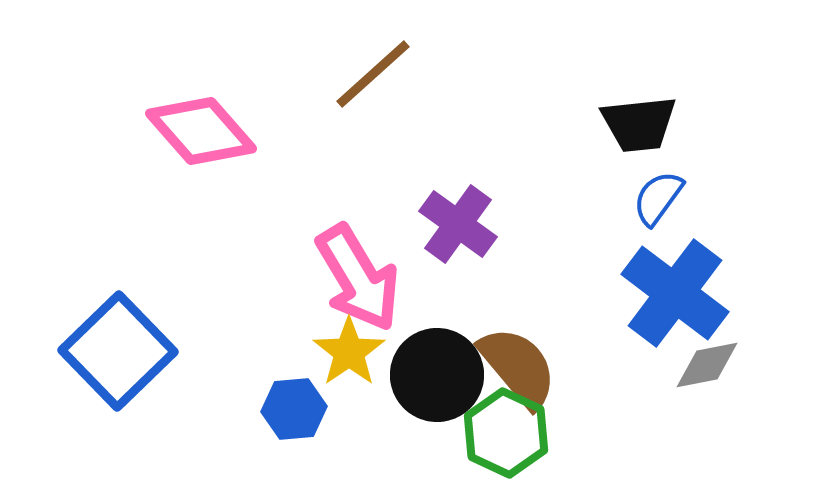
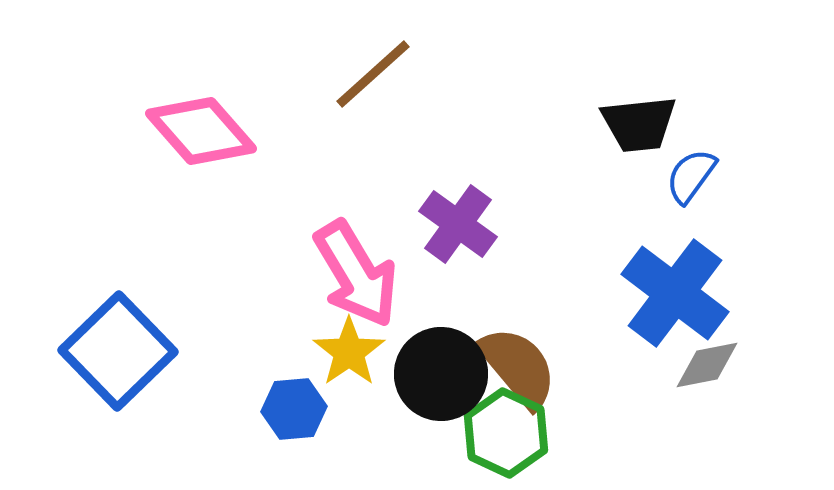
blue semicircle: moved 33 px right, 22 px up
pink arrow: moved 2 px left, 4 px up
black circle: moved 4 px right, 1 px up
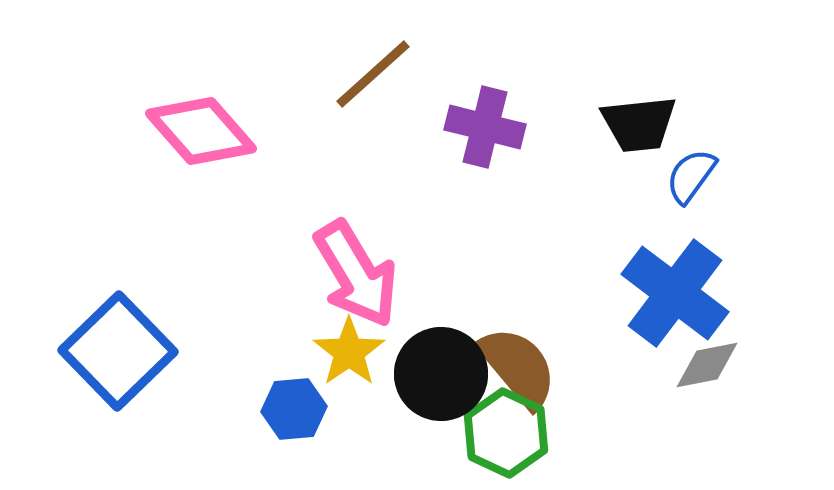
purple cross: moved 27 px right, 97 px up; rotated 22 degrees counterclockwise
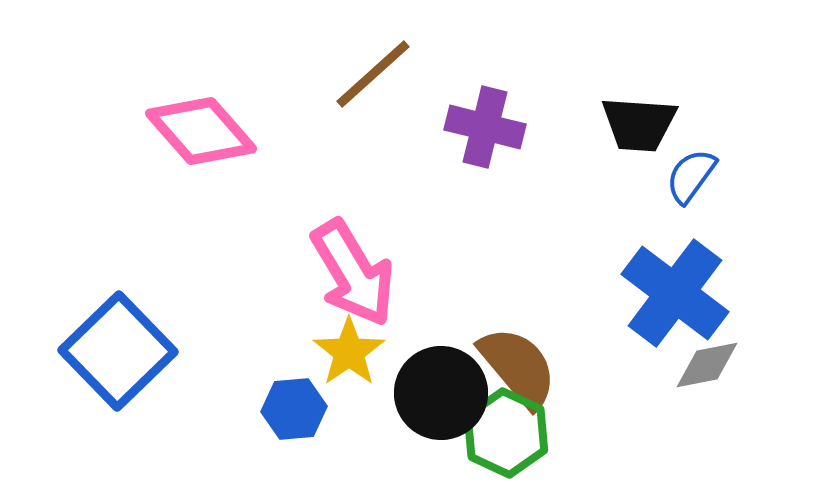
black trapezoid: rotated 10 degrees clockwise
pink arrow: moved 3 px left, 1 px up
black circle: moved 19 px down
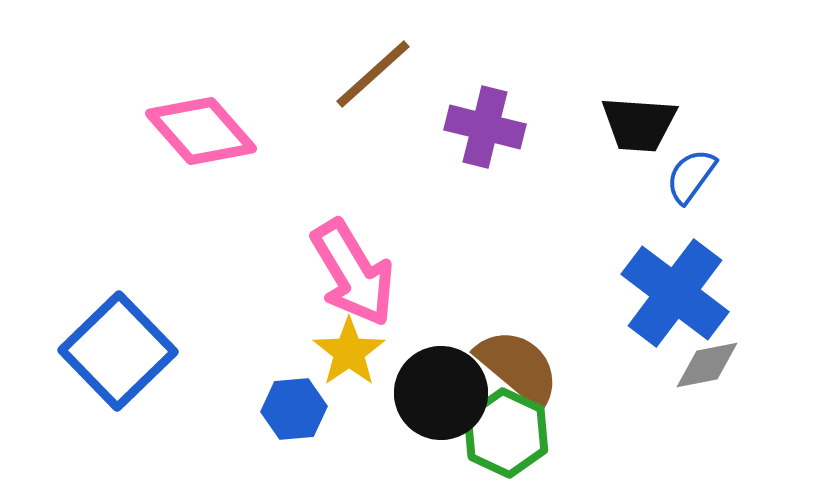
brown semicircle: rotated 10 degrees counterclockwise
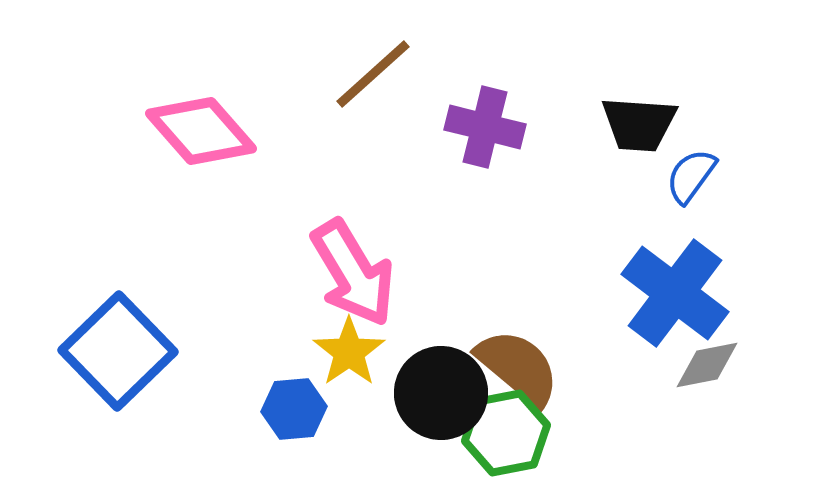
green hexagon: rotated 24 degrees clockwise
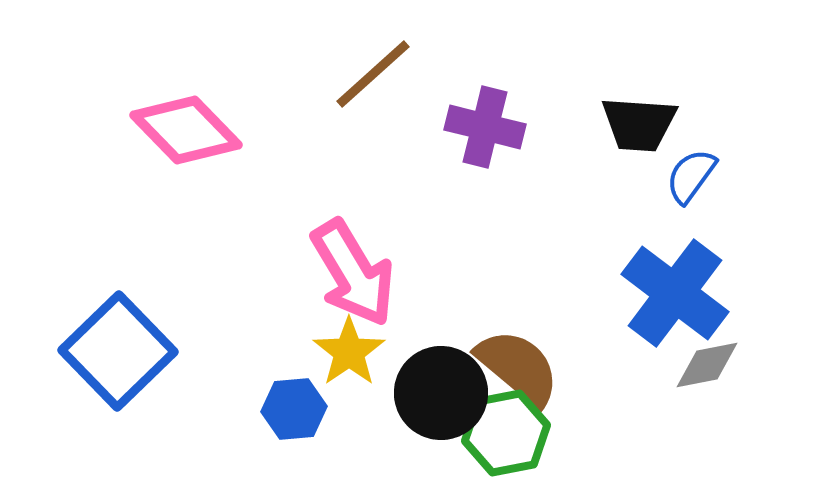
pink diamond: moved 15 px left, 1 px up; rotated 3 degrees counterclockwise
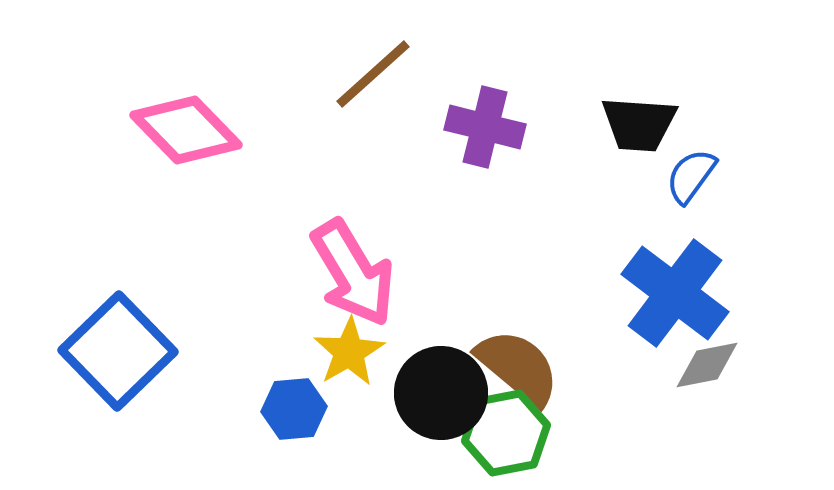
yellow star: rotated 4 degrees clockwise
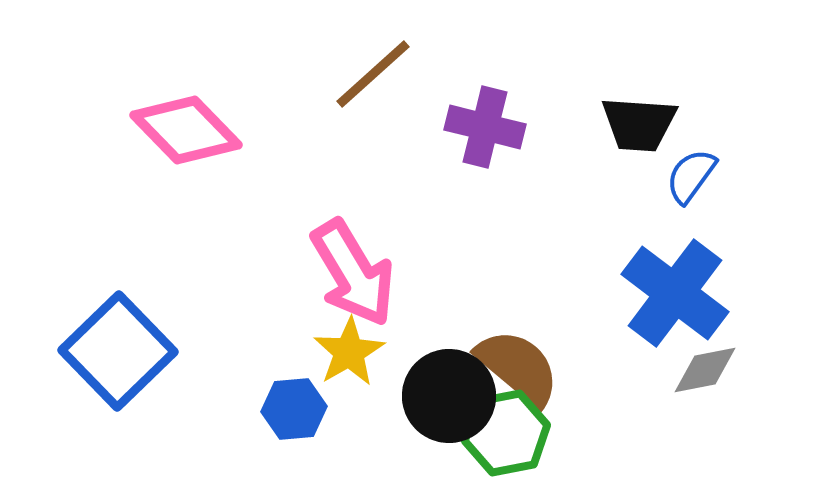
gray diamond: moved 2 px left, 5 px down
black circle: moved 8 px right, 3 px down
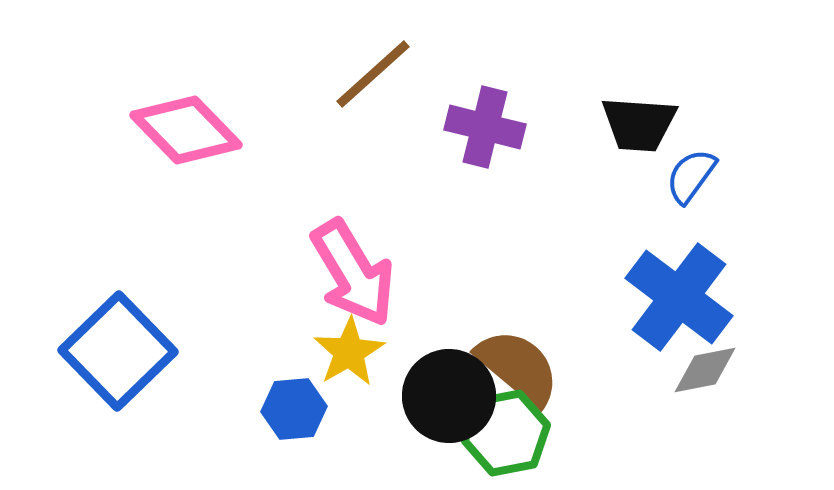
blue cross: moved 4 px right, 4 px down
